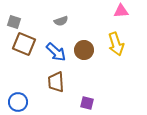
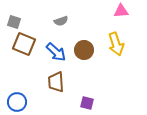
blue circle: moved 1 px left
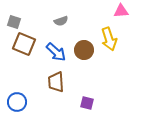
yellow arrow: moved 7 px left, 5 px up
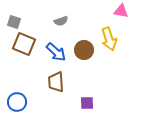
pink triangle: rotated 14 degrees clockwise
purple square: rotated 16 degrees counterclockwise
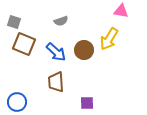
yellow arrow: rotated 50 degrees clockwise
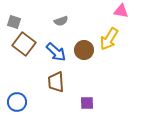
brown square: rotated 15 degrees clockwise
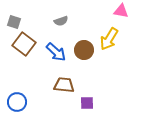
brown trapezoid: moved 8 px right, 3 px down; rotated 100 degrees clockwise
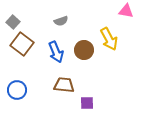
pink triangle: moved 5 px right
gray square: moved 1 px left; rotated 24 degrees clockwise
yellow arrow: rotated 60 degrees counterclockwise
brown square: moved 2 px left
blue arrow: rotated 25 degrees clockwise
blue circle: moved 12 px up
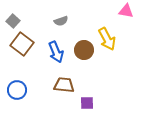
gray square: moved 1 px up
yellow arrow: moved 2 px left
